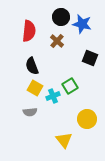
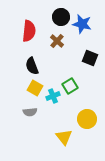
yellow triangle: moved 3 px up
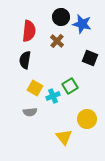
black semicircle: moved 7 px left, 6 px up; rotated 30 degrees clockwise
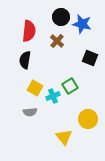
yellow circle: moved 1 px right
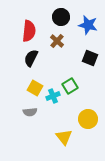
blue star: moved 6 px right, 1 px down
black semicircle: moved 6 px right, 2 px up; rotated 18 degrees clockwise
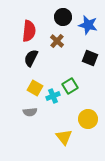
black circle: moved 2 px right
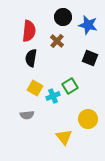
black semicircle: rotated 18 degrees counterclockwise
gray semicircle: moved 3 px left, 3 px down
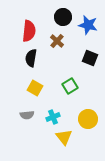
cyan cross: moved 21 px down
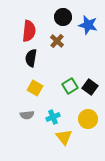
black square: moved 29 px down; rotated 14 degrees clockwise
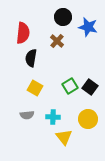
blue star: moved 2 px down
red semicircle: moved 6 px left, 2 px down
cyan cross: rotated 24 degrees clockwise
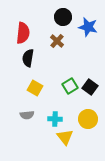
black semicircle: moved 3 px left
cyan cross: moved 2 px right, 2 px down
yellow triangle: moved 1 px right
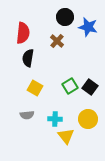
black circle: moved 2 px right
yellow triangle: moved 1 px right, 1 px up
